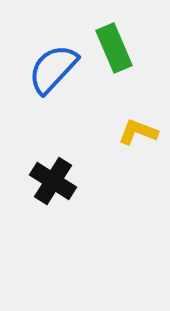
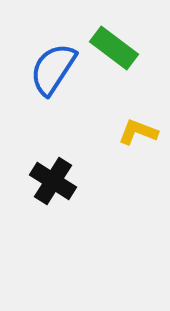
green rectangle: rotated 30 degrees counterclockwise
blue semicircle: rotated 10 degrees counterclockwise
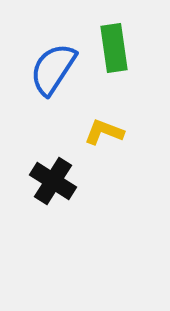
green rectangle: rotated 45 degrees clockwise
yellow L-shape: moved 34 px left
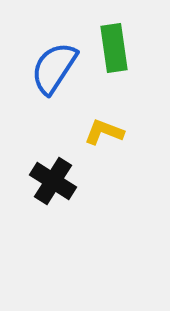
blue semicircle: moved 1 px right, 1 px up
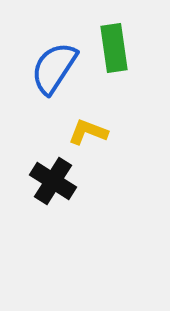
yellow L-shape: moved 16 px left
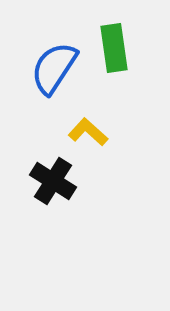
yellow L-shape: rotated 21 degrees clockwise
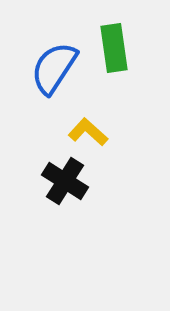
black cross: moved 12 px right
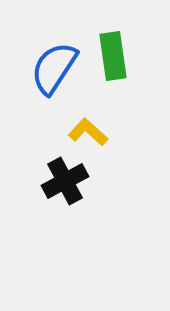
green rectangle: moved 1 px left, 8 px down
black cross: rotated 30 degrees clockwise
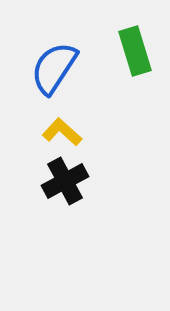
green rectangle: moved 22 px right, 5 px up; rotated 9 degrees counterclockwise
yellow L-shape: moved 26 px left
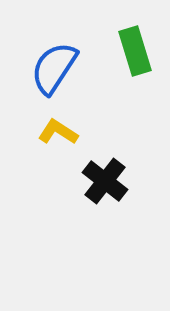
yellow L-shape: moved 4 px left; rotated 9 degrees counterclockwise
black cross: moved 40 px right; rotated 24 degrees counterclockwise
